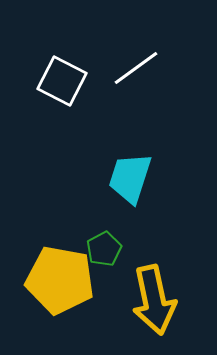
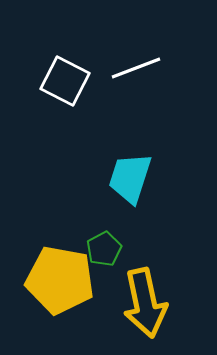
white line: rotated 15 degrees clockwise
white square: moved 3 px right
yellow arrow: moved 9 px left, 3 px down
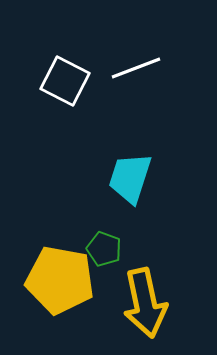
green pentagon: rotated 24 degrees counterclockwise
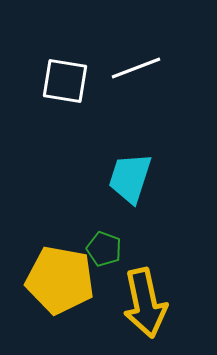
white square: rotated 18 degrees counterclockwise
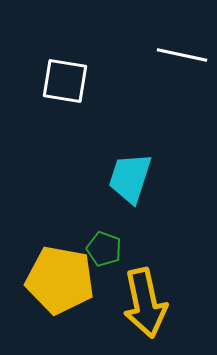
white line: moved 46 px right, 13 px up; rotated 33 degrees clockwise
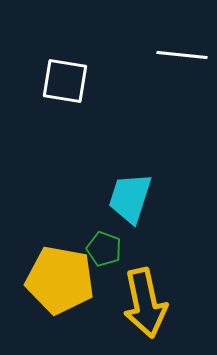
white line: rotated 6 degrees counterclockwise
cyan trapezoid: moved 20 px down
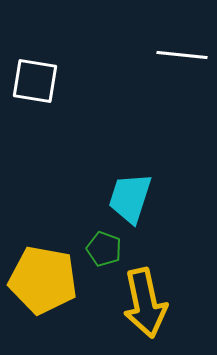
white square: moved 30 px left
yellow pentagon: moved 17 px left
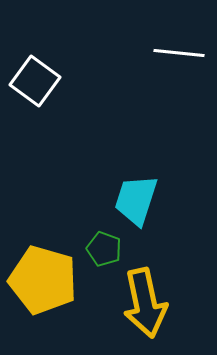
white line: moved 3 px left, 2 px up
white square: rotated 27 degrees clockwise
cyan trapezoid: moved 6 px right, 2 px down
yellow pentagon: rotated 6 degrees clockwise
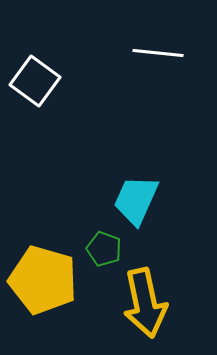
white line: moved 21 px left
cyan trapezoid: rotated 6 degrees clockwise
